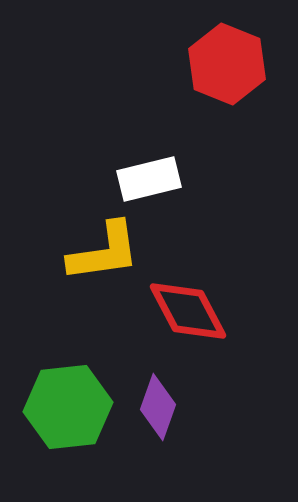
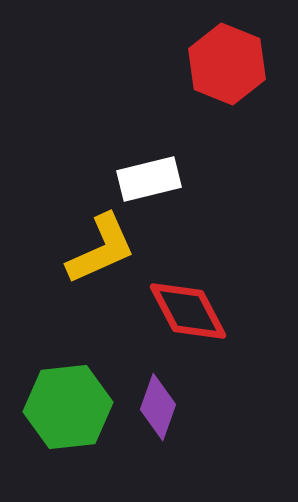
yellow L-shape: moved 3 px left, 3 px up; rotated 16 degrees counterclockwise
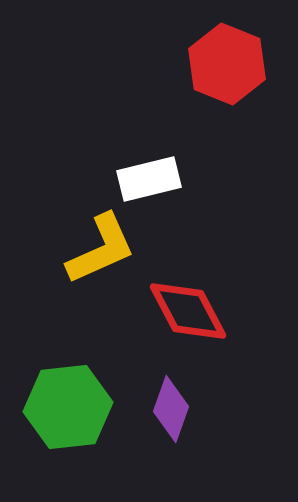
purple diamond: moved 13 px right, 2 px down
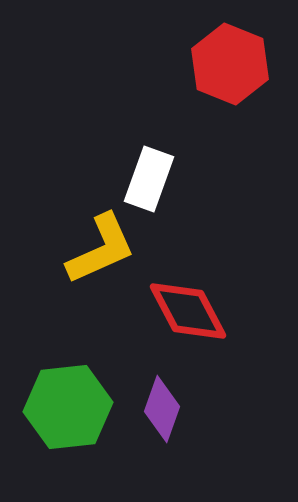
red hexagon: moved 3 px right
white rectangle: rotated 56 degrees counterclockwise
purple diamond: moved 9 px left
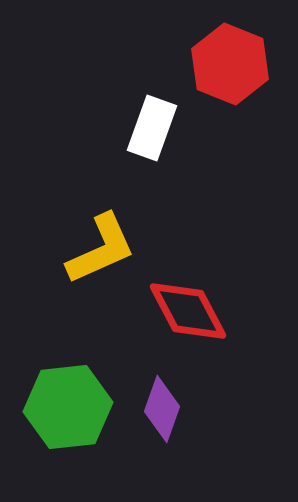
white rectangle: moved 3 px right, 51 px up
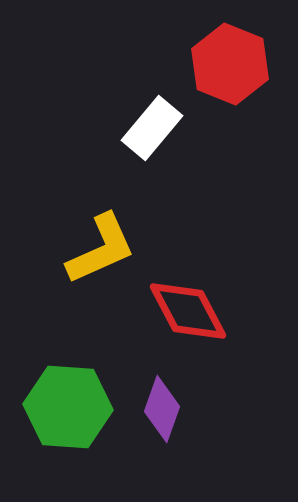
white rectangle: rotated 20 degrees clockwise
green hexagon: rotated 10 degrees clockwise
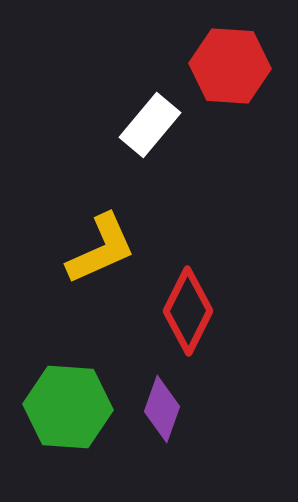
red hexagon: moved 2 px down; rotated 18 degrees counterclockwise
white rectangle: moved 2 px left, 3 px up
red diamond: rotated 54 degrees clockwise
